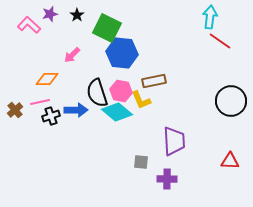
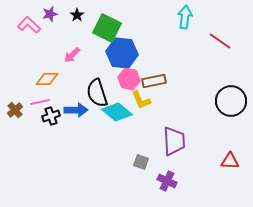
cyan arrow: moved 25 px left
pink hexagon: moved 8 px right, 12 px up
gray square: rotated 14 degrees clockwise
purple cross: moved 2 px down; rotated 24 degrees clockwise
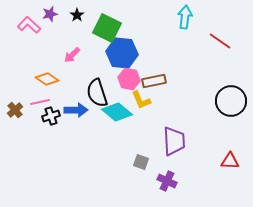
orange diamond: rotated 35 degrees clockwise
